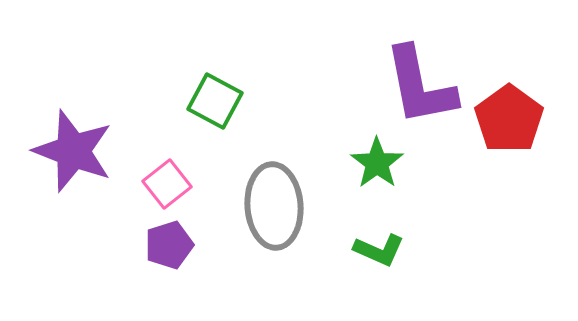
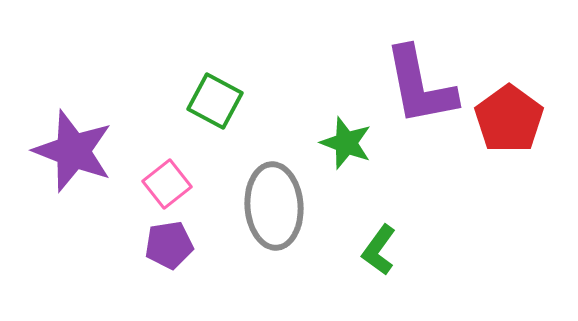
green star: moved 31 px left, 20 px up; rotated 16 degrees counterclockwise
purple pentagon: rotated 9 degrees clockwise
green L-shape: rotated 102 degrees clockwise
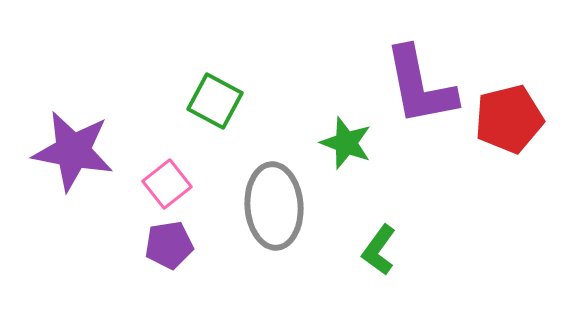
red pentagon: rotated 22 degrees clockwise
purple star: rotated 10 degrees counterclockwise
